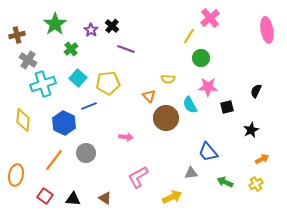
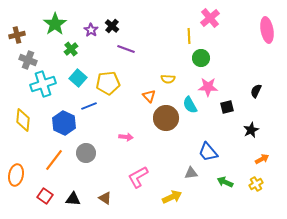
yellow line: rotated 35 degrees counterclockwise
gray cross: rotated 12 degrees counterclockwise
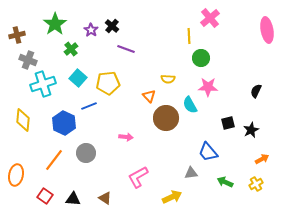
black square: moved 1 px right, 16 px down
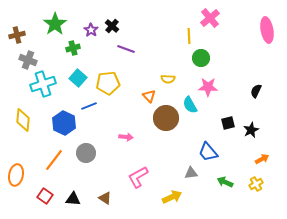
green cross: moved 2 px right, 1 px up; rotated 24 degrees clockwise
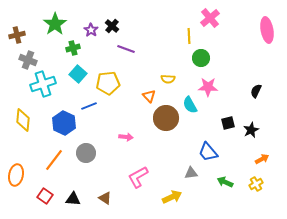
cyan square: moved 4 px up
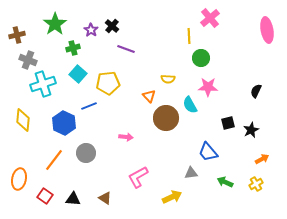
orange ellipse: moved 3 px right, 4 px down
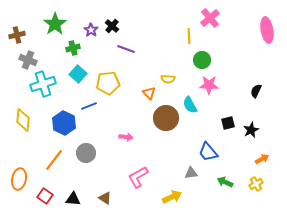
green circle: moved 1 px right, 2 px down
pink star: moved 1 px right, 2 px up
orange triangle: moved 3 px up
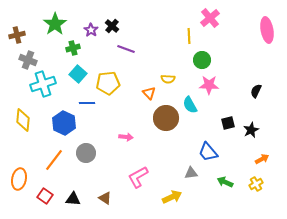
blue line: moved 2 px left, 3 px up; rotated 21 degrees clockwise
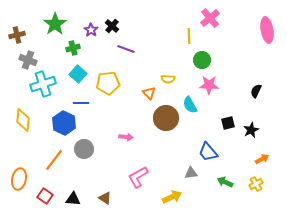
blue line: moved 6 px left
gray circle: moved 2 px left, 4 px up
